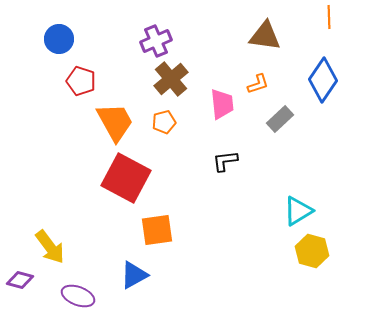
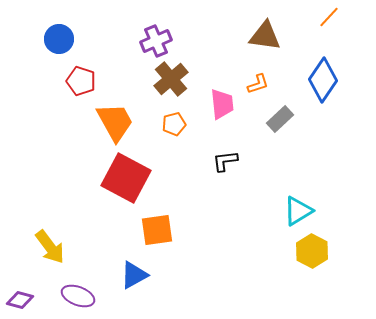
orange line: rotated 45 degrees clockwise
orange pentagon: moved 10 px right, 2 px down
yellow hexagon: rotated 12 degrees clockwise
purple diamond: moved 20 px down
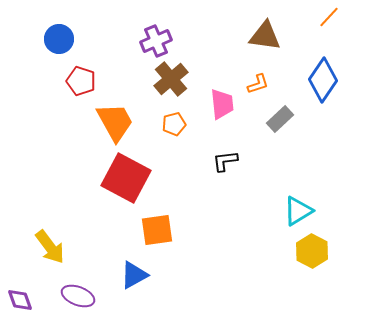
purple diamond: rotated 56 degrees clockwise
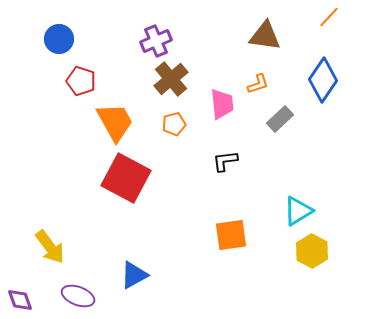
orange square: moved 74 px right, 5 px down
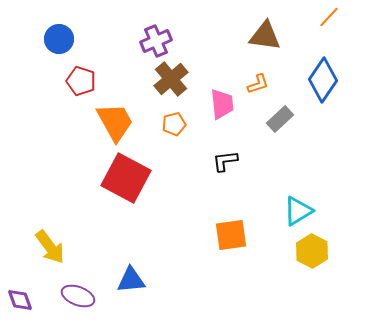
blue triangle: moved 3 px left, 5 px down; rotated 24 degrees clockwise
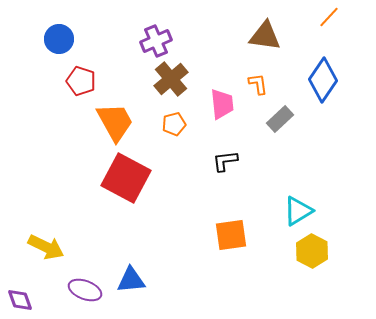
orange L-shape: rotated 80 degrees counterclockwise
yellow arrow: moved 4 px left; rotated 27 degrees counterclockwise
purple ellipse: moved 7 px right, 6 px up
